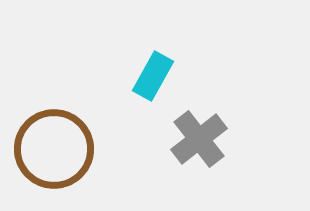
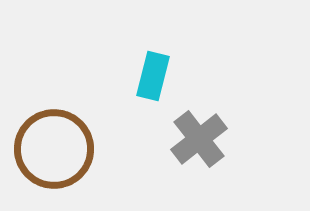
cyan rectangle: rotated 15 degrees counterclockwise
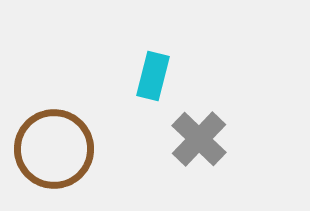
gray cross: rotated 8 degrees counterclockwise
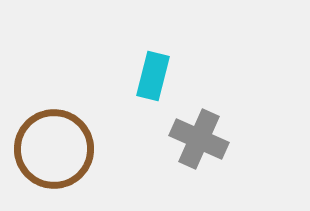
gray cross: rotated 20 degrees counterclockwise
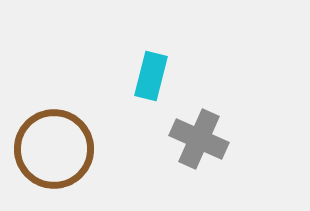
cyan rectangle: moved 2 px left
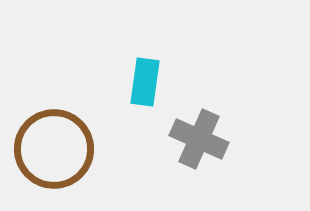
cyan rectangle: moved 6 px left, 6 px down; rotated 6 degrees counterclockwise
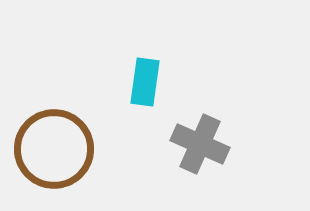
gray cross: moved 1 px right, 5 px down
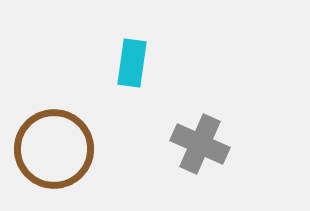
cyan rectangle: moved 13 px left, 19 px up
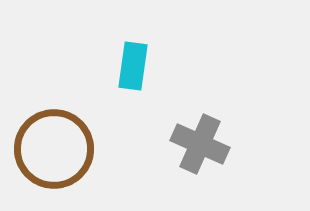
cyan rectangle: moved 1 px right, 3 px down
